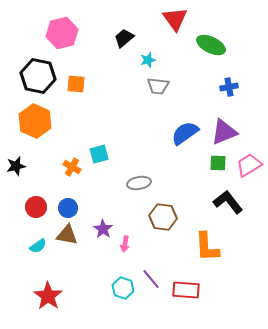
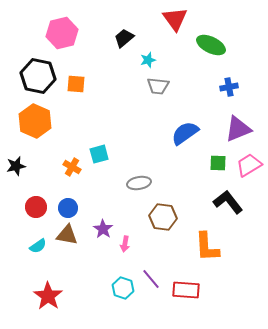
purple triangle: moved 14 px right, 3 px up
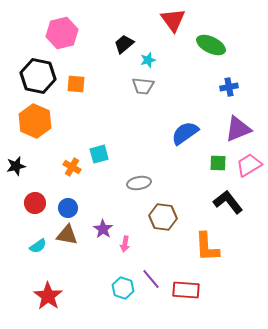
red triangle: moved 2 px left, 1 px down
black trapezoid: moved 6 px down
gray trapezoid: moved 15 px left
red circle: moved 1 px left, 4 px up
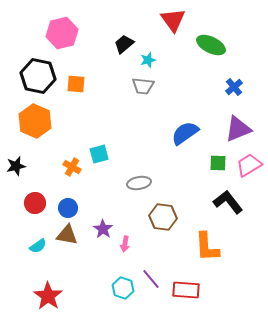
blue cross: moved 5 px right; rotated 30 degrees counterclockwise
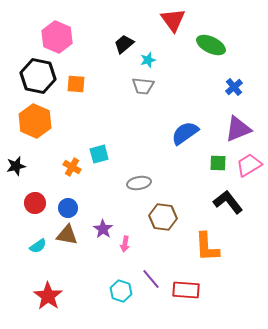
pink hexagon: moved 5 px left, 4 px down; rotated 24 degrees counterclockwise
cyan hexagon: moved 2 px left, 3 px down
